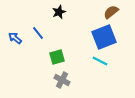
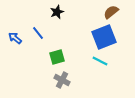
black star: moved 2 px left
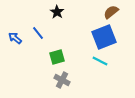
black star: rotated 16 degrees counterclockwise
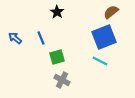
blue line: moved 3 px right, 5 px down; rotated 16 degrees clockwise
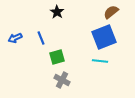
blue arrow: rotated 64 degrees counterclockwise
cyan line: rotated 21 degrees counterclockwise
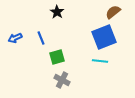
brown semicircle: moved 2 px right
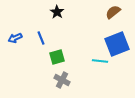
blue square: moved 13 px right, 7 px down
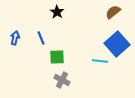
blue arrow: rotated 128 degrees clockwise
blue square: rotated 20 degrees counterclockwise
green square: rotated 14 degrees clockwise
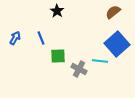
black star: moved 1 px up
blue arrow: rotated 16 degrees clockwise
green square: moved 1 px right, 1 px up
gray cross: moved 17 px right, 11 px up
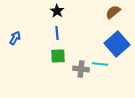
blue line: moved 16 px right, 5 px up; rotated 16 degrees clockwise
cyan line: moved 3 px down
gray cross: moved 2 px right; rotated 21 degrees counterclockwise
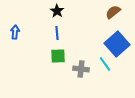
blue arrow: moved 6 px up; rotated 24 degrees counterclockwise
cyan line: moved 5 px right; rotated 49 degrees clockwise
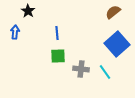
black star: moved 29 px left
cyan line: moved 8 px down
